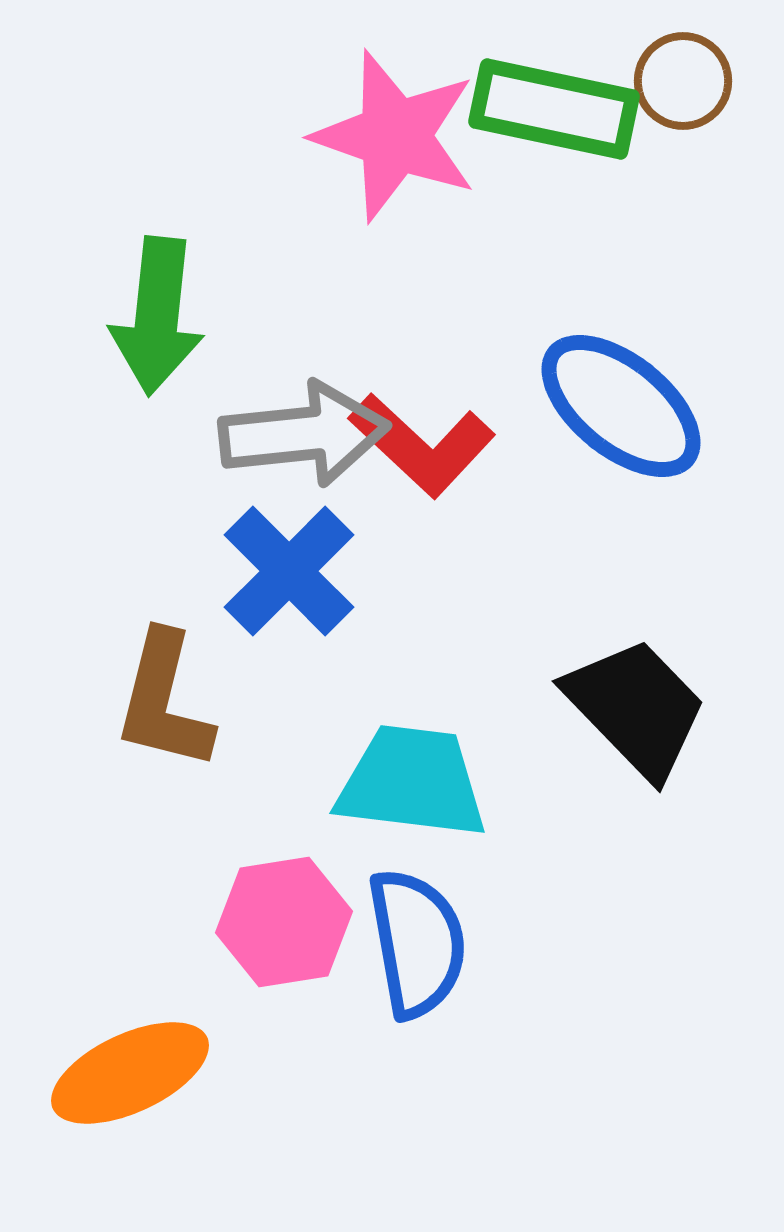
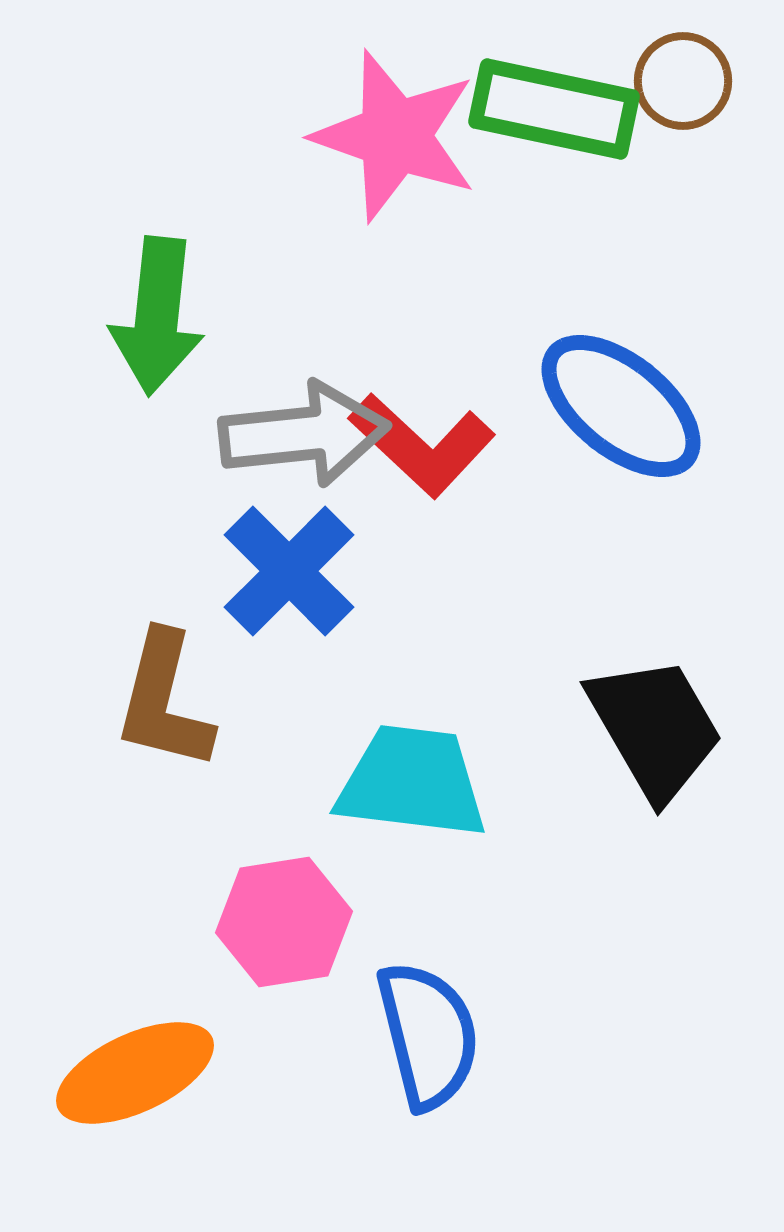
black trapezoid: moved 19 px right, 20 px down; rotated 14 degrees clockwise
blue semicircle: moved 11 px right, 92 px down; rotated 4 degrees counterclockwise
orange ellipse: moved 5 px right
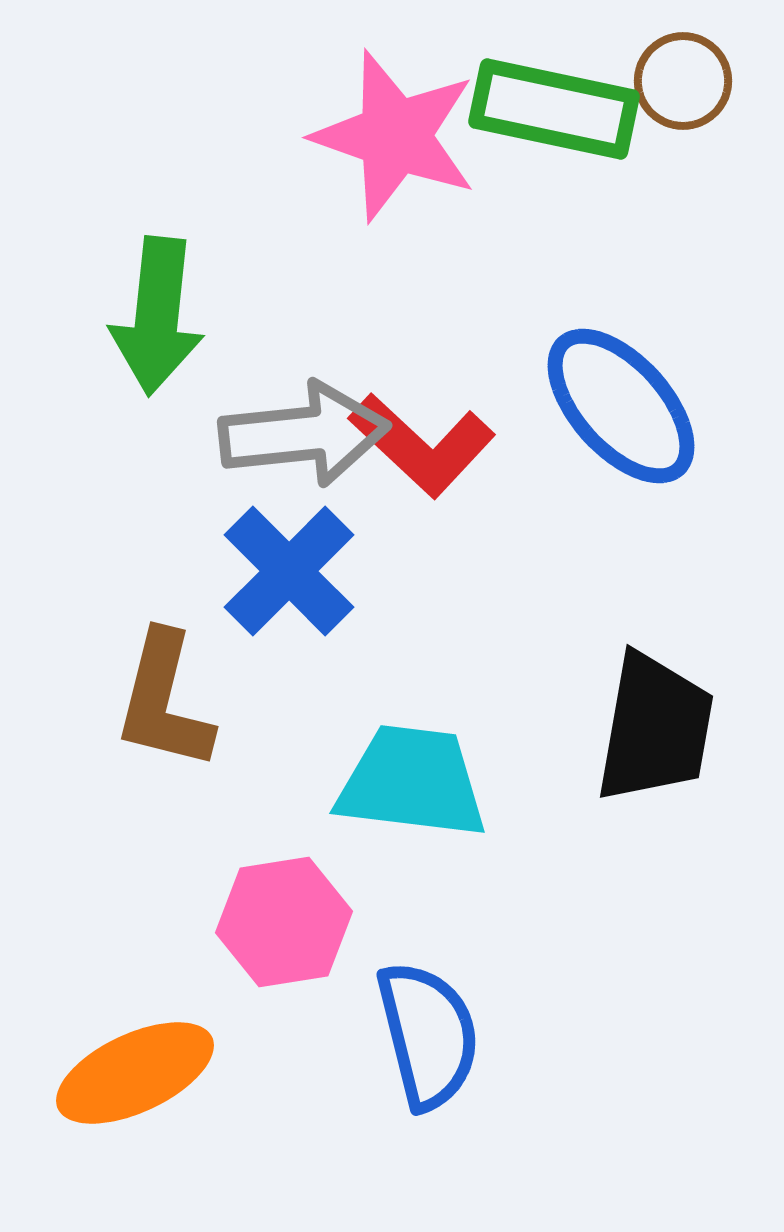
blue ellipse: rotated 9 degrees clockwise
black trapezoid: rotated 40 degrees clockwise
